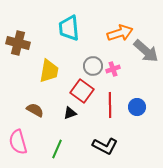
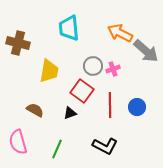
orange arrow: rotated 135 degrees counterclockwise
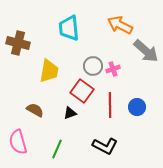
orange arrow: moved 8 px up
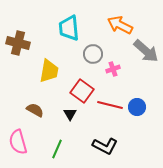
gray circle: moved 12 px up
red line: rotated 75 degrees counterclockwise
black triangle: moved 1 px down; rotated 40 degrees counterclockwise
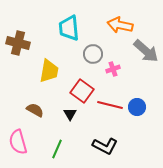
orange arrow: rotated 15 degrees counterclockwise
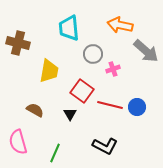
green line: moved 2 px left, 4 px down
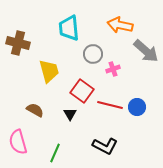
yellow trapezoid: rotated 25 degrees counterclockwise
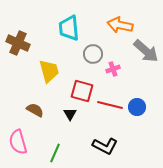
brown cross: rotated 10 degrees clockwise
red square: rotated 20 degrees counterclockwise
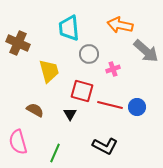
gray circle: moved 4 px left
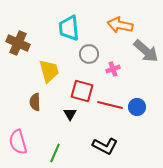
brown semicircle: moved 8 px up; rotated 120 degrees counterclockwise
